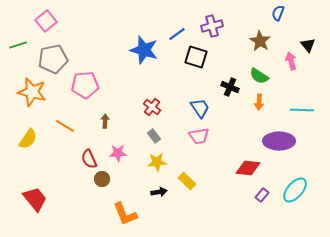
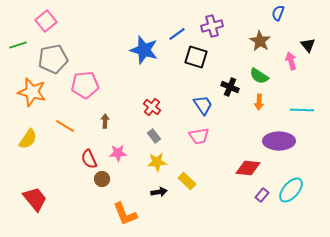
blue trapezoid: moved 3 px right, 3 px up
cyan ellipse: moved 4 px left
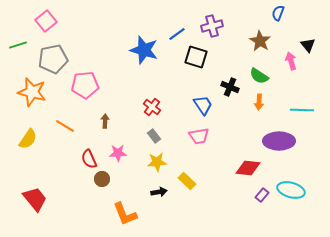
cyan ellipse: rotated 64 degrees clockwise
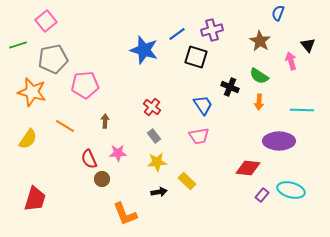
purple cross: moved 4 px down
red trapezoid: rotated 56 degrees clockwise
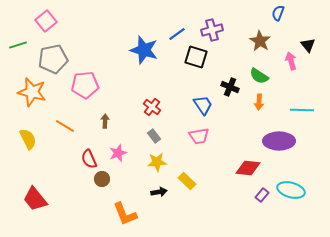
yellow semicircle: rotated 60 degrees counterclockwise
pink star: rotated 18 degrees counterclockwise
red trapezoid: rotated 124 degrees clockwise
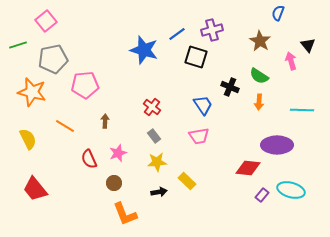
purple ellipse: moved 2 px left, 4 px down
brown circle: moved 12 px right, 4 px down
red trapezoid: moved 10 px up
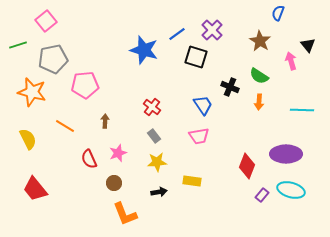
purple cross: rotated 30 degrees counterclockwise
purple ellipse: moved 9 px right, 9 px down
red diamond: moved 1 px left, 2 px up; rotated 75 degrees counterclockwise
yellow rectangle: moved 5 px right; rotated 36 degrees counterclockwise
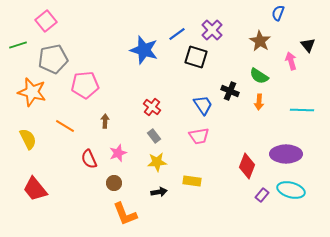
black cross: moved 4 px down
